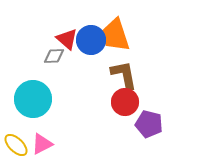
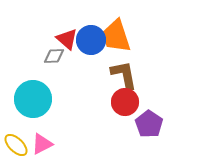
orange trapezoid: moved 1 px right, 1 px down
purple pentagon: rotated 20 degrees clockwise
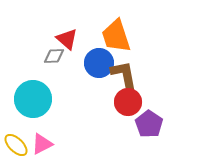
blue circle: moved 8 px right, 23 px down
red circle: moved 3 px right
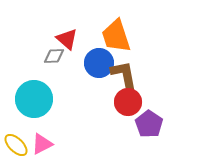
cyan circle: moved 1 px right
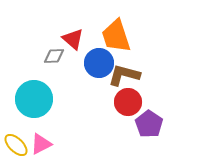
red triangle: moved 6 px right
brown L-shape: rotated 64 degrees counterclockwise
pink triangle: moved 1 px left
